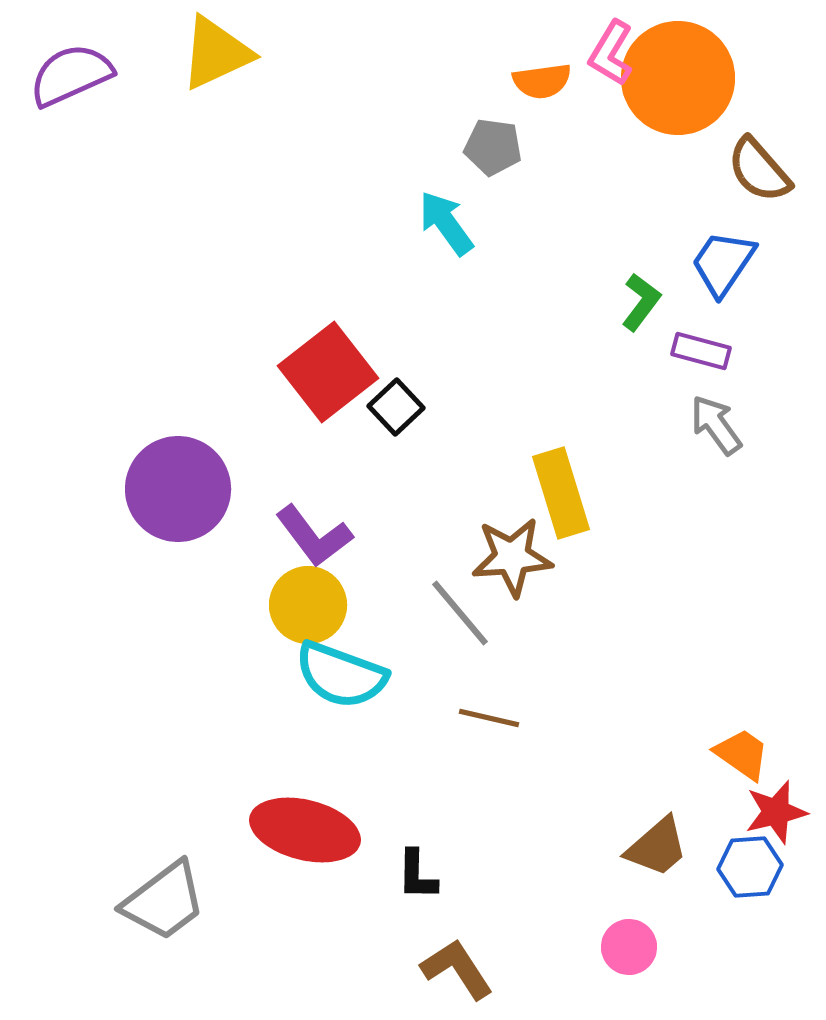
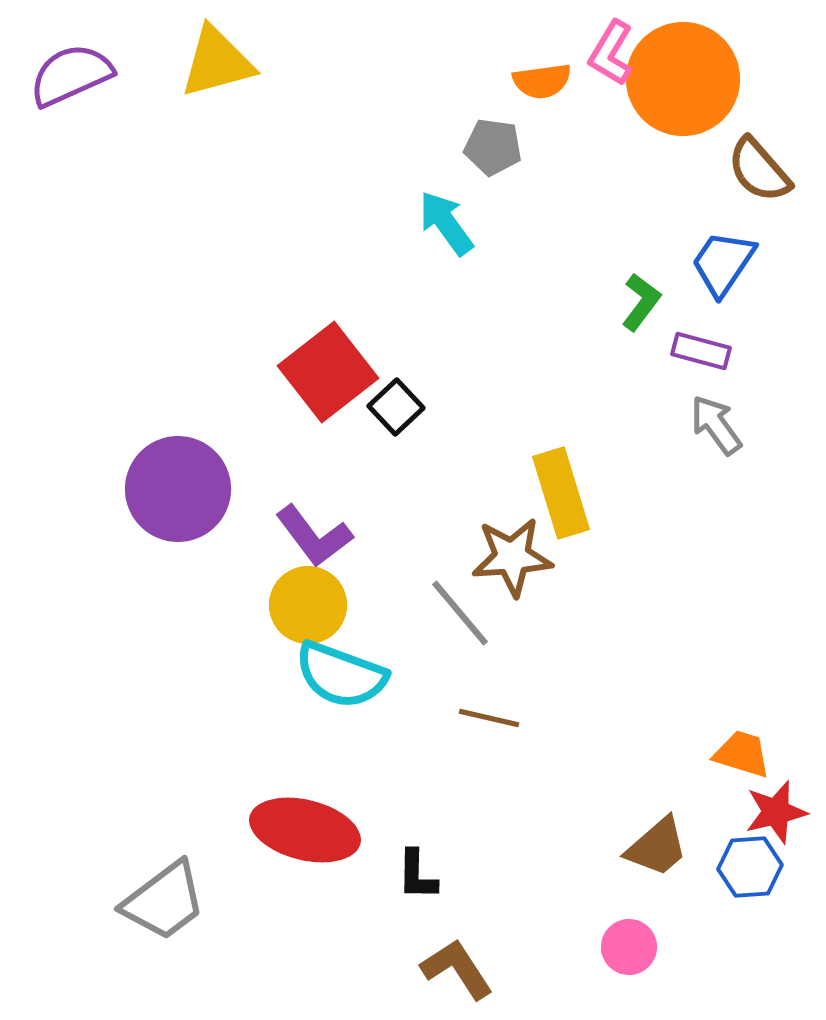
yellow triangle: moved 1 px right, 9 px down; rotated 10 degrees clockwise
orange circle: moved 5 px right, 1 px down
orange trapezoid: rotated 18 degrees counterclockwise
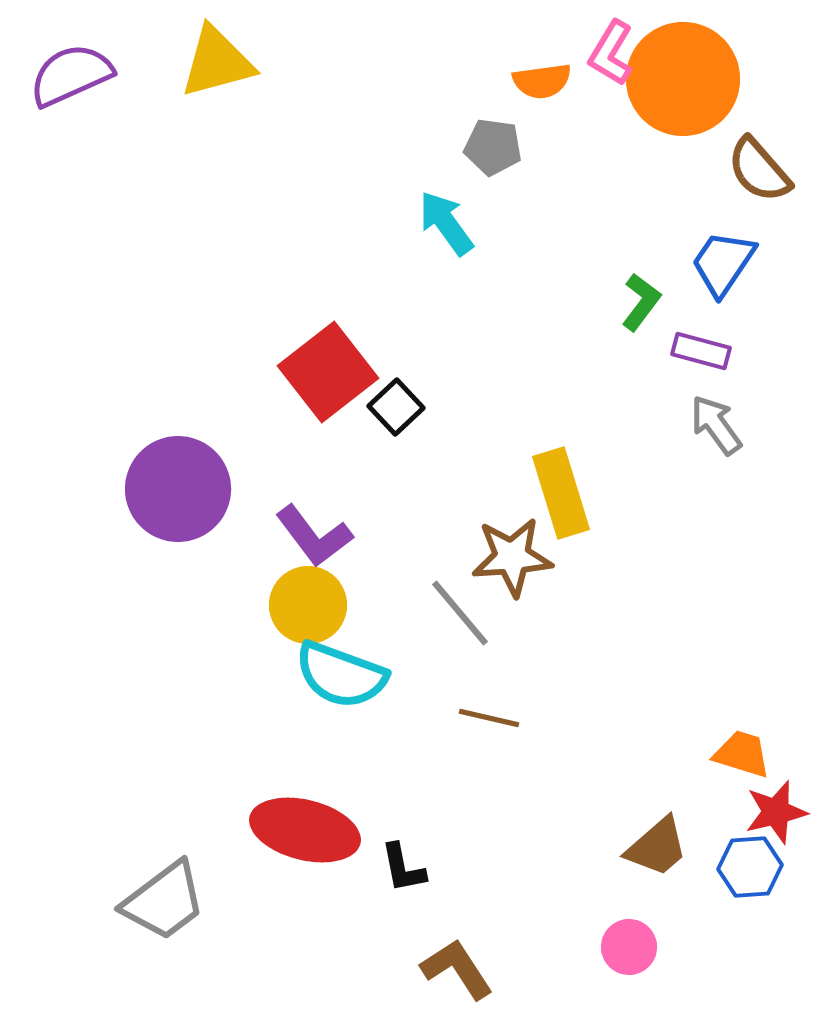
black L-shape: moved 14 px left, 7 px up; rotated 12 degrees counterclockwise
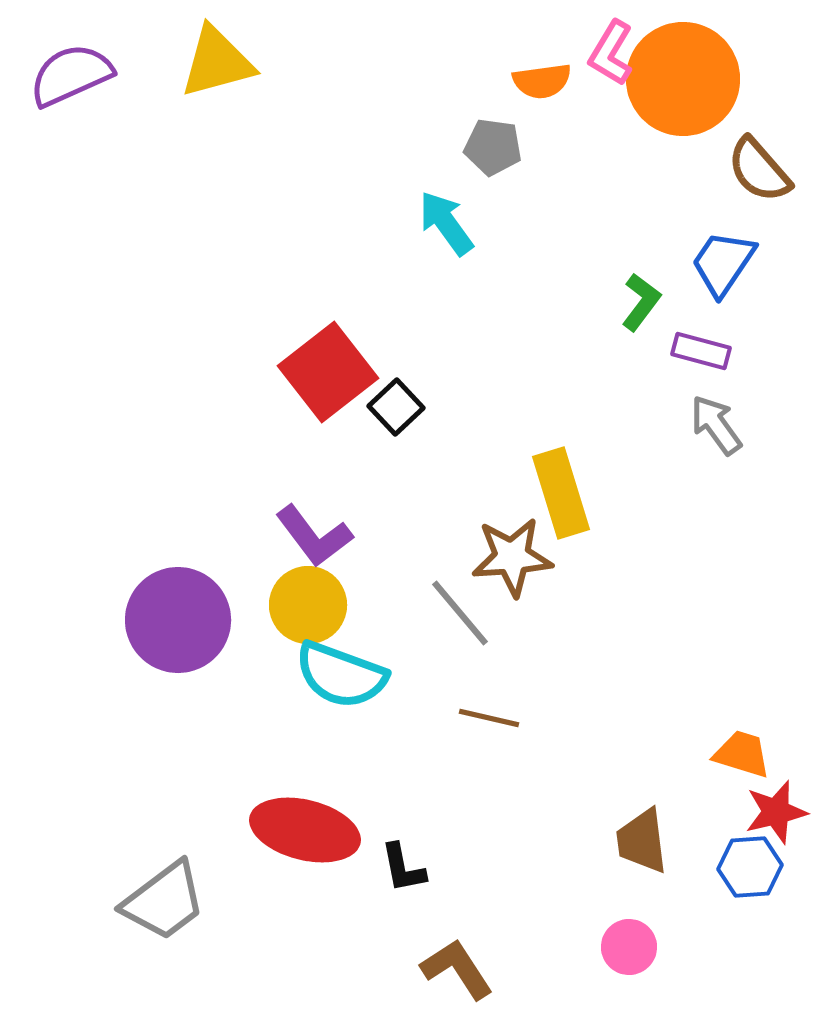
purple circle: moved 131 px down
brown trapezoid: moved 15 px left, 6 px up; rotated 124 degrees clockwise
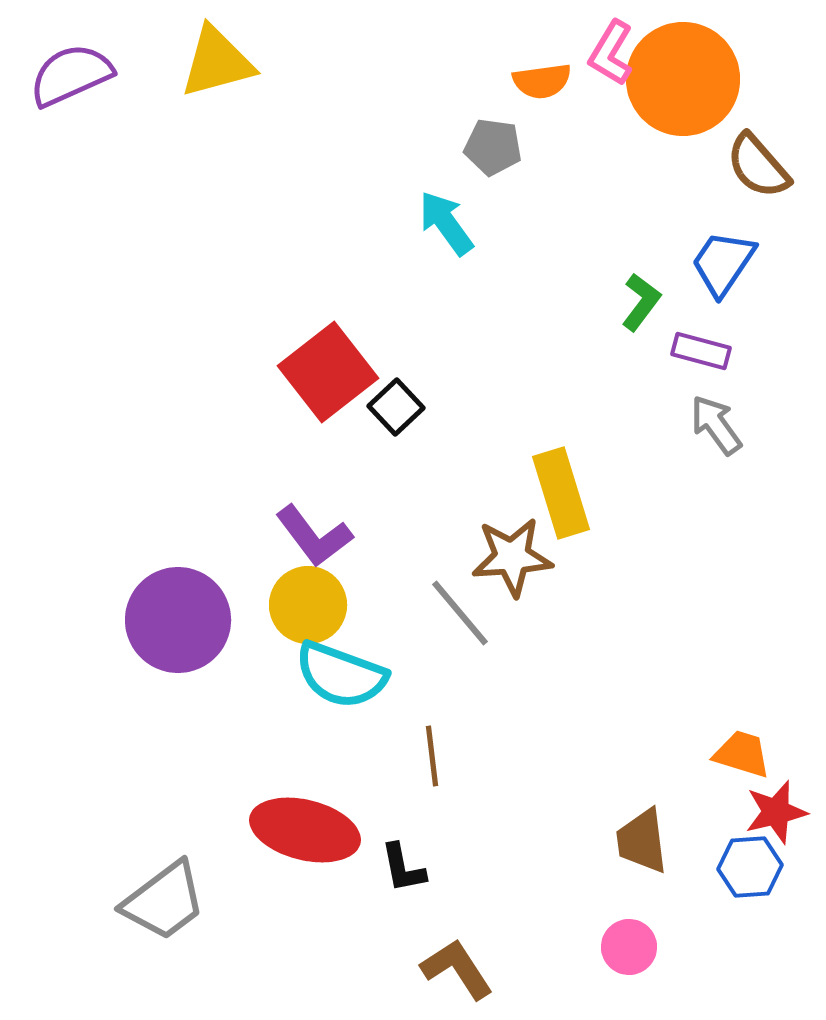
brown semicircle: moved 1 px left, 4 px up
brown line: moved 57 px left, 38 px down; rotated 70 degrees clockwise
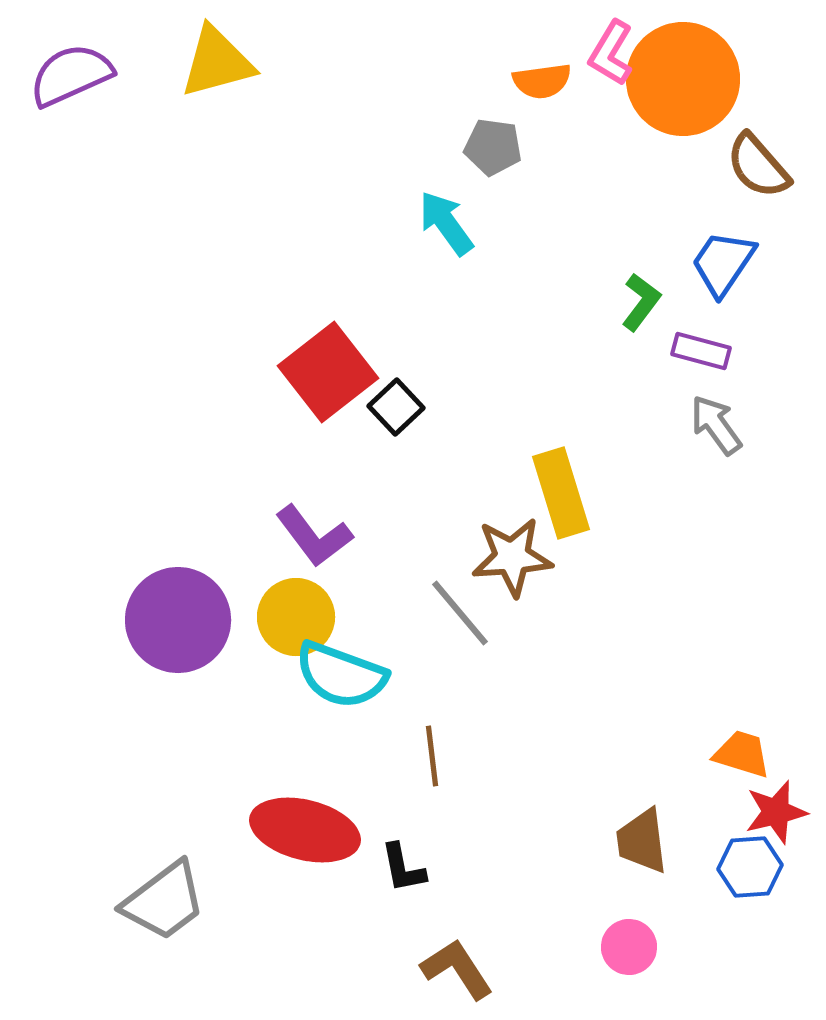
yellow circle: moved 12 px left, 12 px down
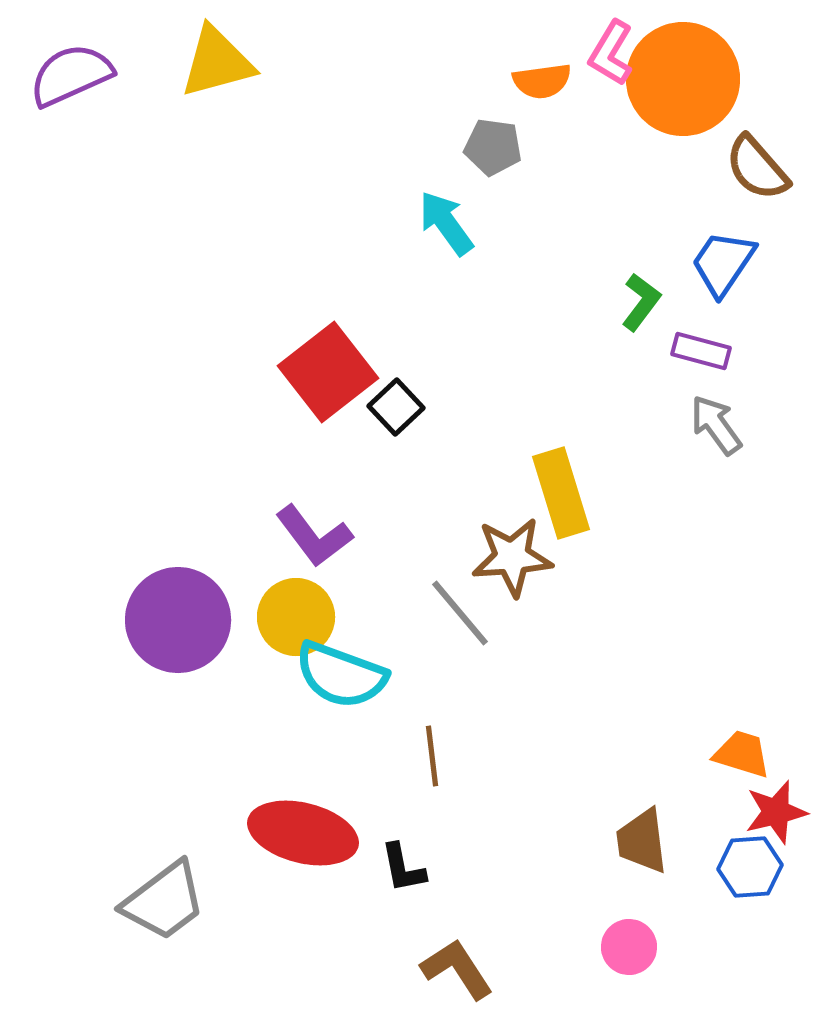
brown semicircle: moved 1 px left, 2 px down
red ellipse: moved 2 px left, 3 px down
